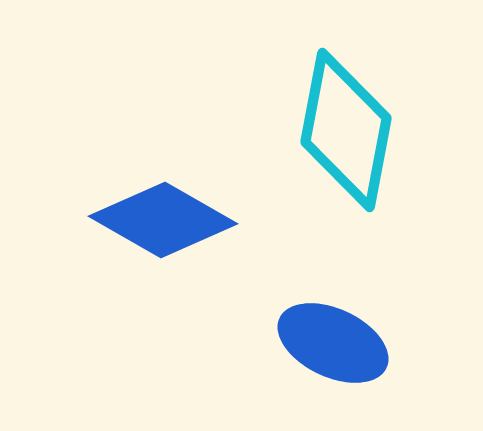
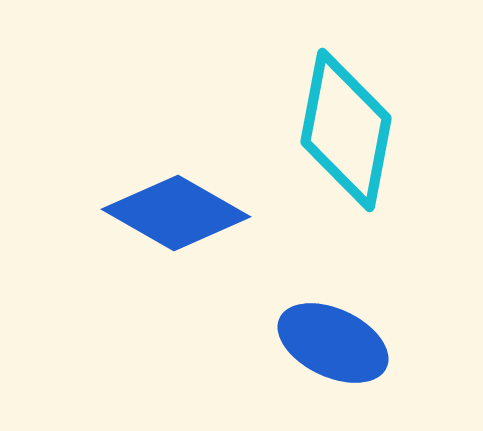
blue diamond: moved 13 px right, 7 px up
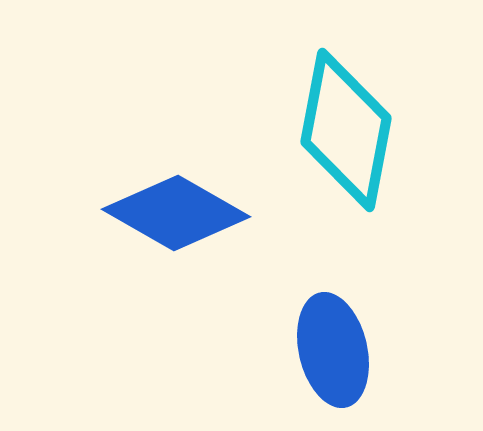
blue ellipse: moved 7 px down; rotated 52 degrees clockwise
